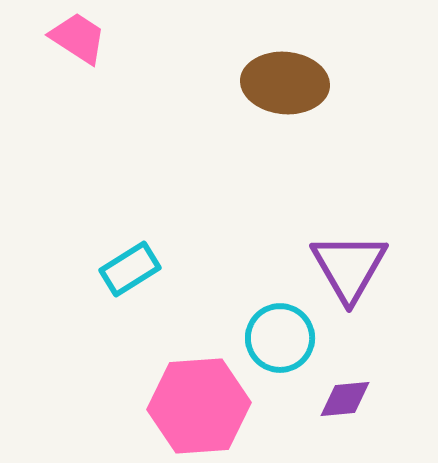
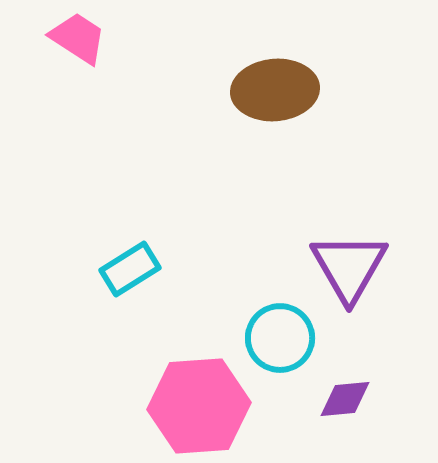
brown ellipse: moved 10 px left, 7 px down; rotated 10 degrees counterclockwise
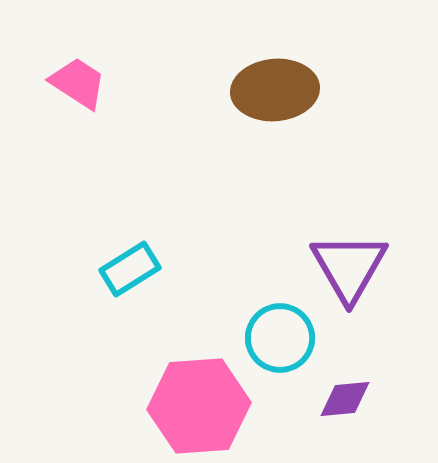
pink trapezoid: moved 45 px down
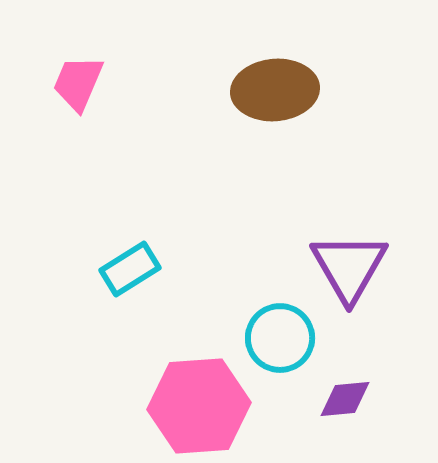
pink trapezoid: rotated 100 degrees counterclockwise
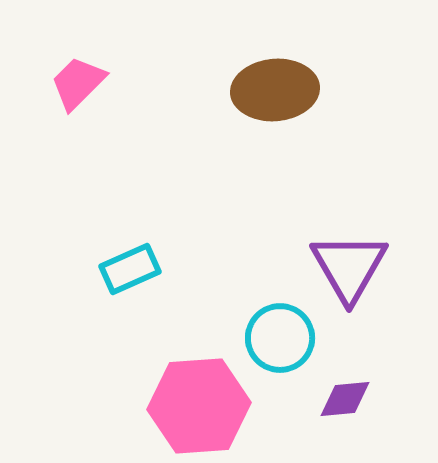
pink trapezoid: rotated 22 degrees clockwise
cyan rectangle: rotated 8 degrees clockwise
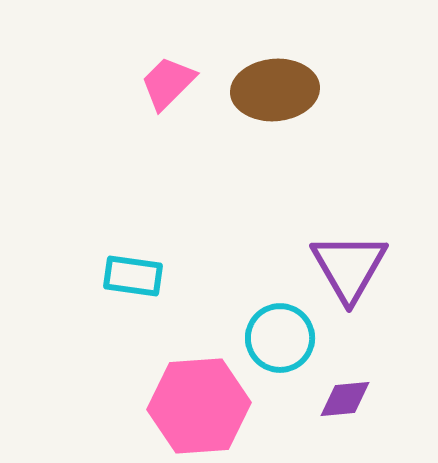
pink trapezoid: moved 90 px right
cyan rectangle: moved 3 px right, 7 px down; rotated 32 degrees clockwise
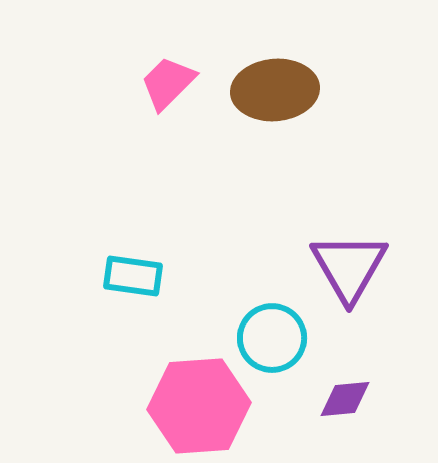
cyan circle: moved 8 px left
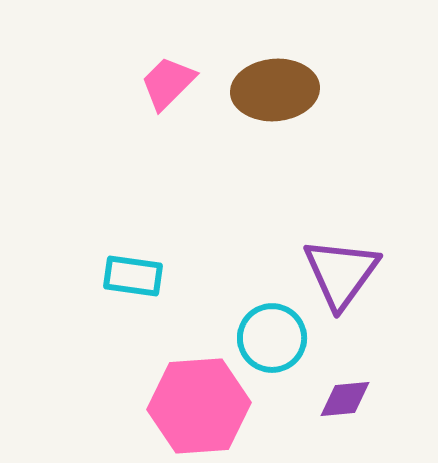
purple triangle: moved 8 px left, 6 px down; rotated 6 degrees clockwise
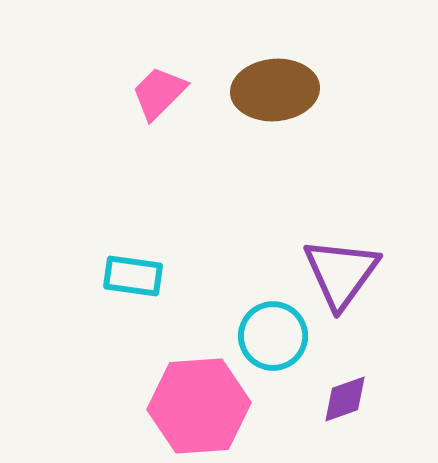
pink trapezoid: moved 9 px left, 10 px down
cyan circle: moved 1 px right, 2 px up
purple diamond: rotated 14 degrees counterclockwise
